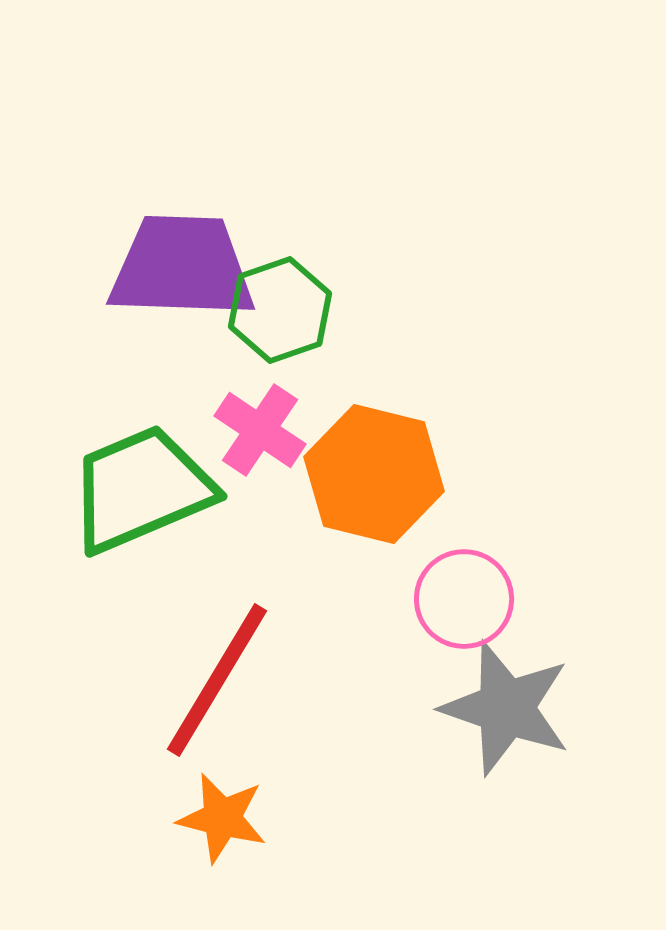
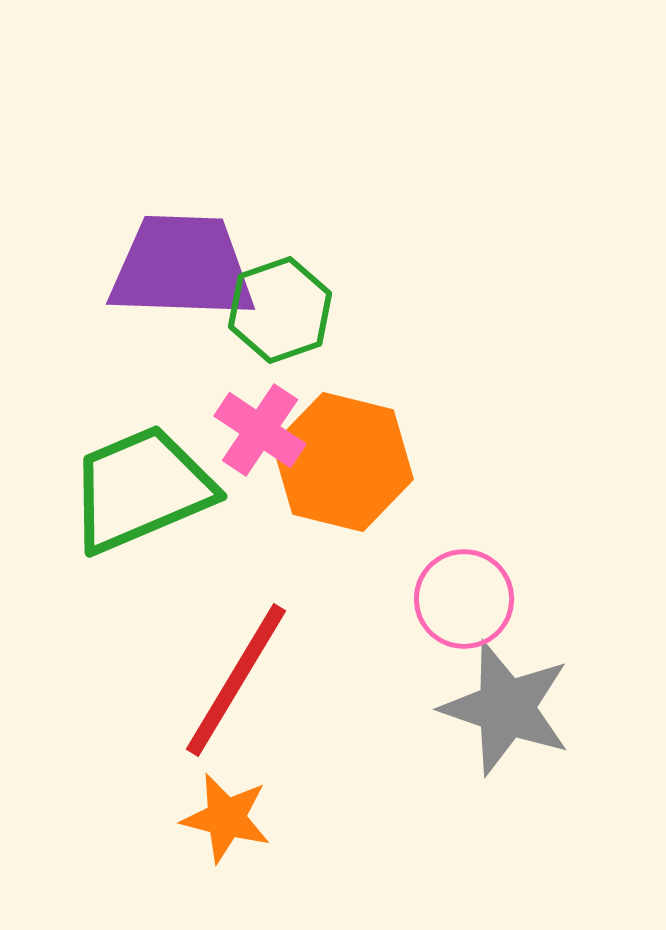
orange hexagon: moved 31 px left, 12 px up
red line: moved 19 px right
orange star: moved 4 px right
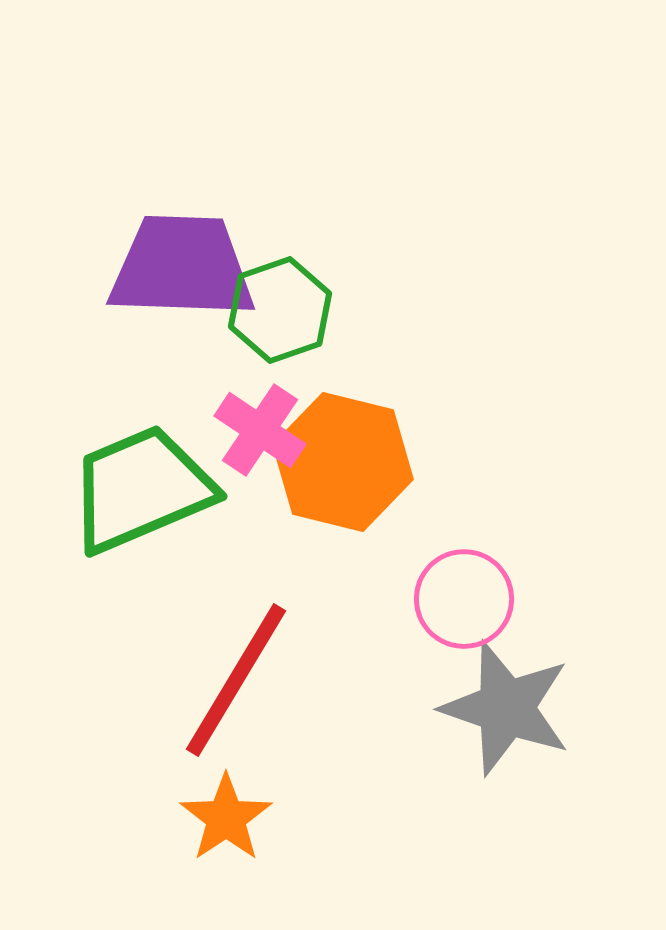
orange star: rotated 24 degrees clockwise
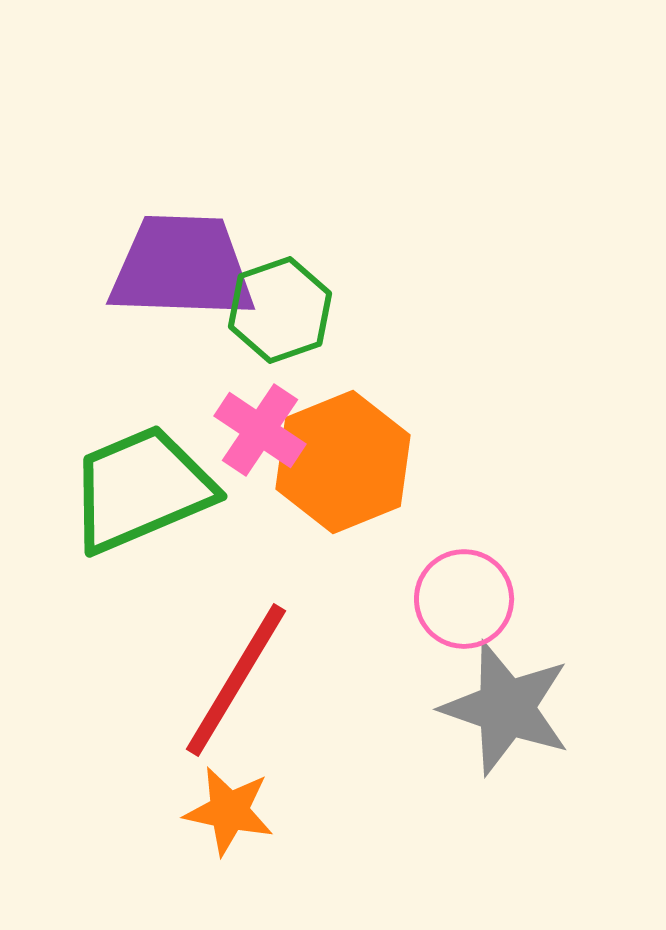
orange hexagon: rotated 24 degrees clockwise
orange star: moved 3 px right, 7 px up; rotated 26 degrees counterclockwise
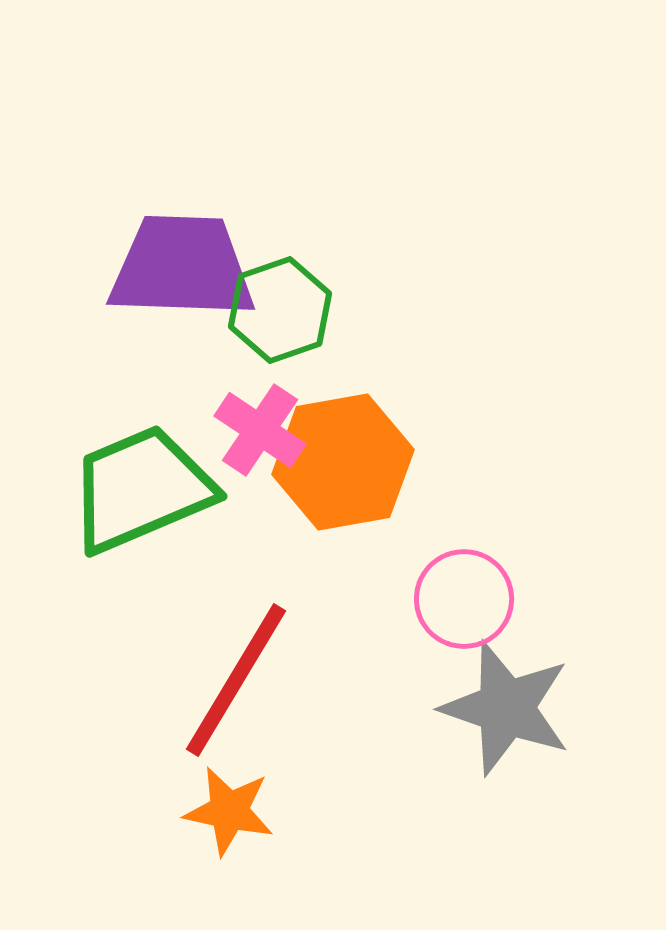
orange hexagon: rotated 12 degrees clockwise
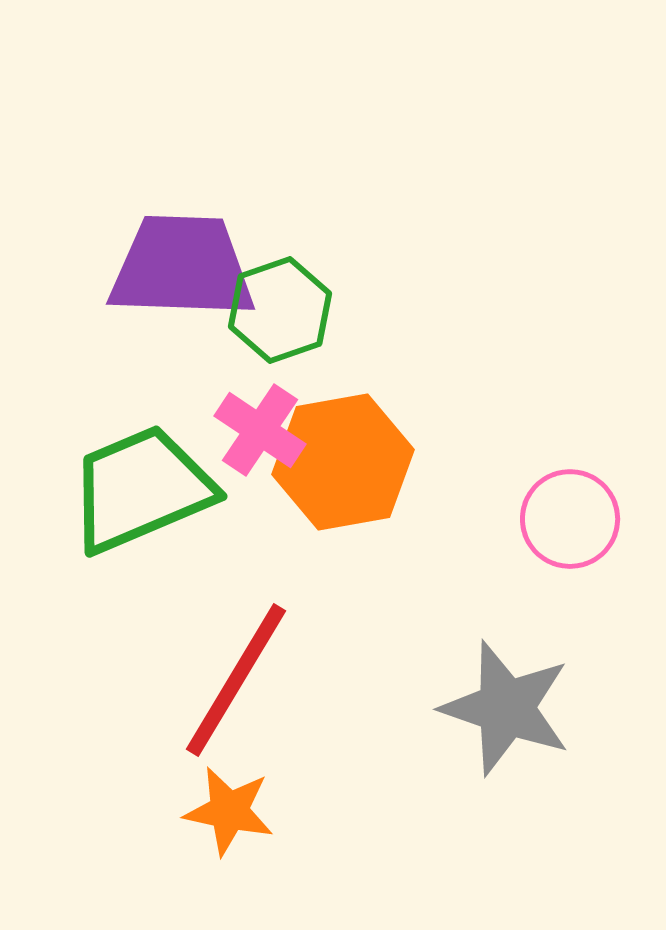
pink circle: moved 106 px right, 80 px up
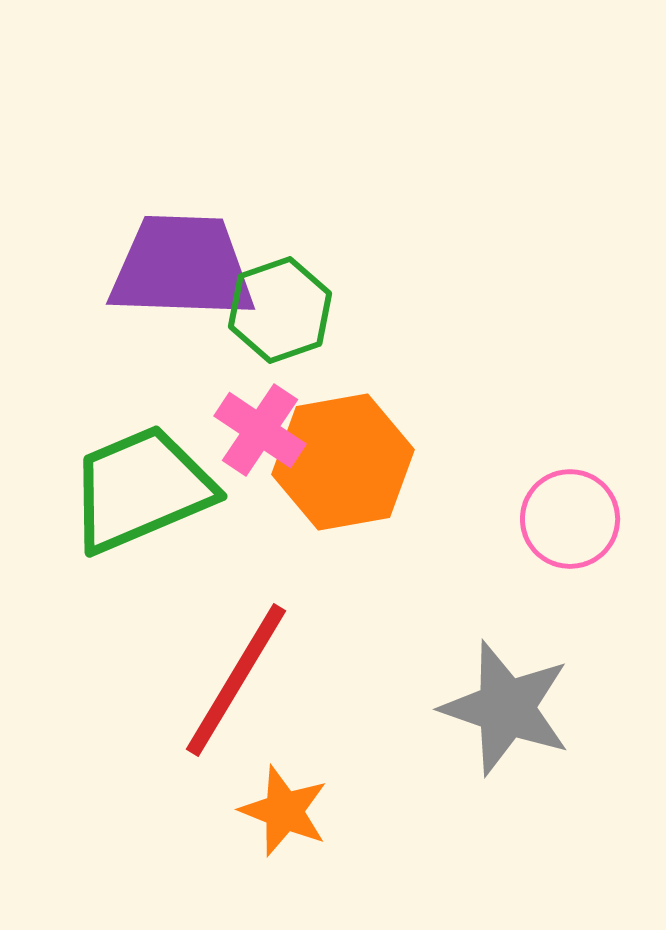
orange star: moved 55 px right; rotated 10 degrees clockwise
